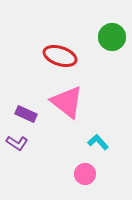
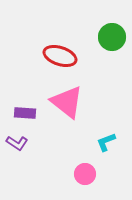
purple rectangle: moved 1 px left, 1 px up; rotated 20 degrees counterclockwise
cyan L-shape: moved 8 px right; rotated 70 degrees counterclockwise
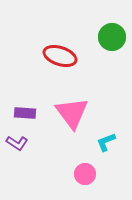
pink triangle: moved 5 px right, 11 px down; rotated 15 degrees clockwise
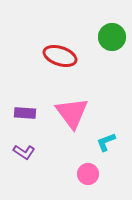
purple L-shape: moved 7 px right, 9 px down
pink circle: moved 3 px right
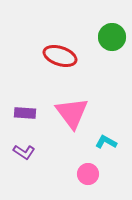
cyan L-shape: rotated 50 degrees clockwise
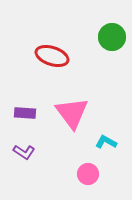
red ellipse: moved 8 px left
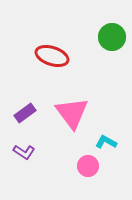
purple rectangle: rotated 40 degrees counterclockwise
pink circle: moved 8 px up
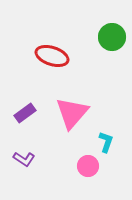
pink triangle: rotated 18 degrees clockwise
cyan L-shape: rotated 80 degrees clockwise
purple L-shape: moved 7 px down
